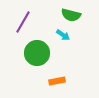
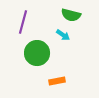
purple line: rotated 15 degrees counterclockwise
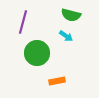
cyan arrow: moved 3 px right, 1 px down
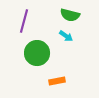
green semicircle: moved 1 px left
purple line: moved 1 px right, 1 px up
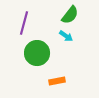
green semicircle: rotated 66 degrees counterclockwise
purple line: moved 2 px down
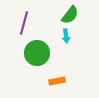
cyan arrow: rotated 48 degrees clockwise
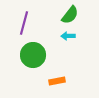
cyan arrow: moved 2 px right; rotated 96 degrees clockwise
green circle: moved 4 px left, 2 px down
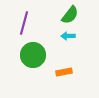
orange rectangle: moved 7 px right, 9 px up
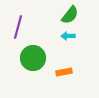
purple line: moved 6 px left, 4 px down
green circle: moved 3 px down
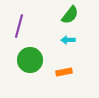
purple line: moved 1 px right, 1 px up
cyan arrow: moved 4 px down
green circle: moved 3 px left, 2 px down
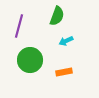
green semicircle: moved 13 px left, 1 px down; rotated 18 degrees counterclockwise
cyan arrow: moved 2 px left, 1 px down; rotated 24 degrees counterclockwise
